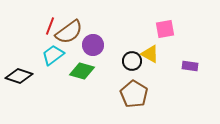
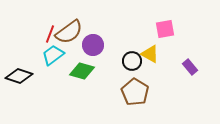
red line: moved 8 px down
purple rectangle: moved 1 px down; rotated 42 degrees clockwise
brown pentagon: moved 1 px right, 2 px up
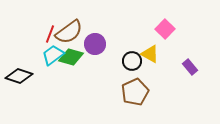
pink square: rotated 36 degrees counterclockwise
purple circle: moved 2 px right, 1 px up
green diamond: moved 11 px left, 14 px up
brown pentagon: rotated 16 degrees clockwise
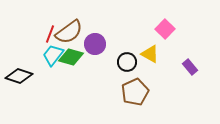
cyan trapezoid: rotated 15 degrees counterclockwise
black circle: moved 5 px left, 1 px down
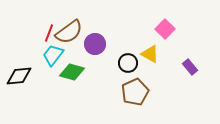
red line: moved 1 px left, 1 px up
green diamond: moved 1 px right, 15 px down
black circle: moved 1 px right, 1 px down
black diamond: rotated 24 degrees counterclockwise
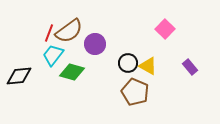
brown semicircle: moved 1 px up
yellow triangle: moved 2 px left, 12 px down
brown pentagon: rotated 24 degrees counterclockwise
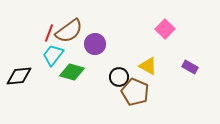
black circle: moved 9 px left, 14 px down
purple rectangle: rotated 21 degrees counterclockwise
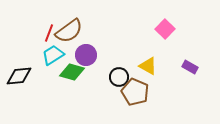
purple circle: moved 9 px left, 11 px down
cyan trapezoid: rotated 20 degrees clockwise
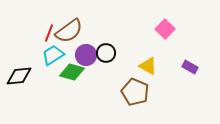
black circle: moved 13 px left, 24 px up
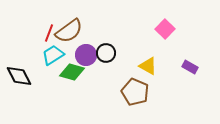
black diamond: rotated 68 degrees clockwise
